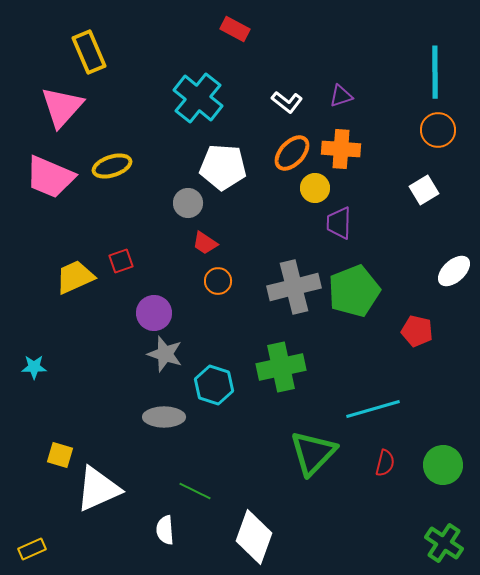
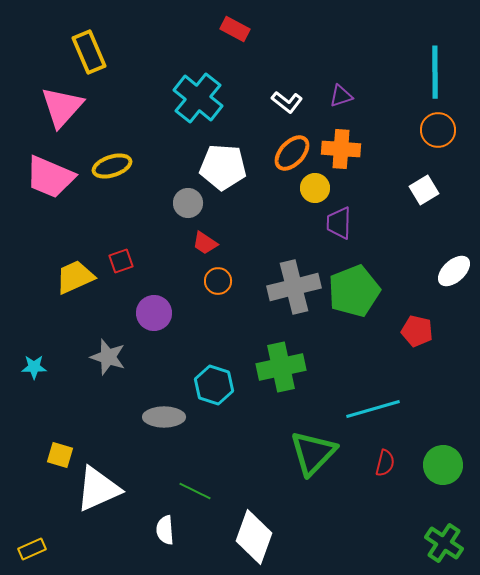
gray star at (165, 354): moved 57 px left, 3 px down
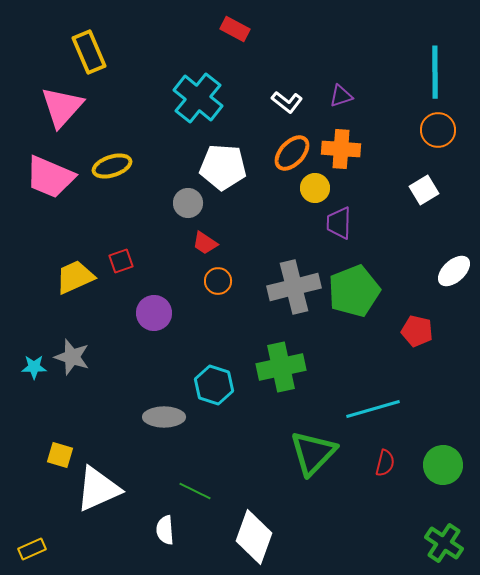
gray star at (108, 357): moved 36 px left
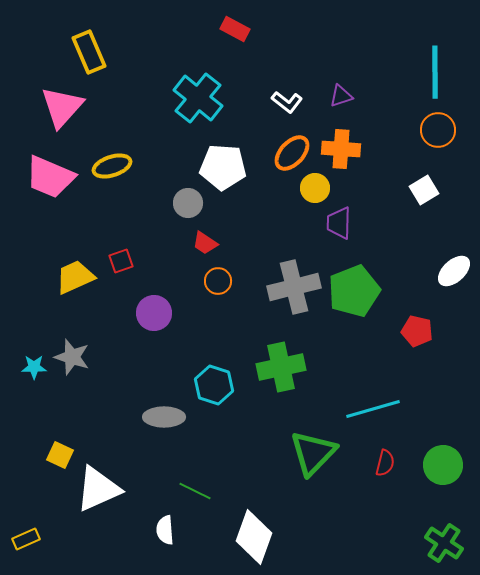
yellow square at (60, 455): rotated 8 degrees clockwise
yellow rectangle at (32, 549): moved 6 px left, 10 px up
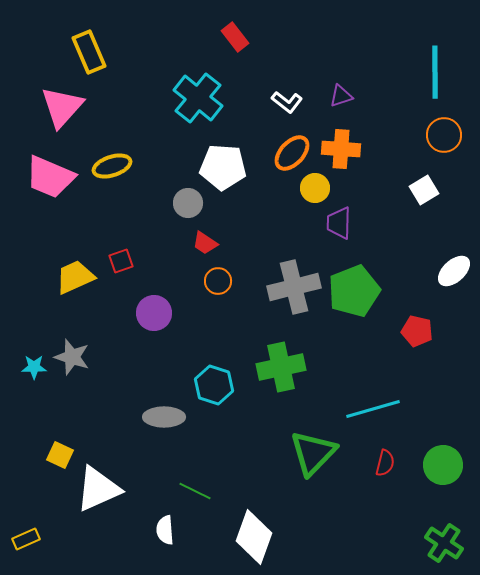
red rectangle at (235, 29): moved 8 px down; rotated 24 degrees clockwise
orange circle at (438, 130): moved 6 px right, 5 px down
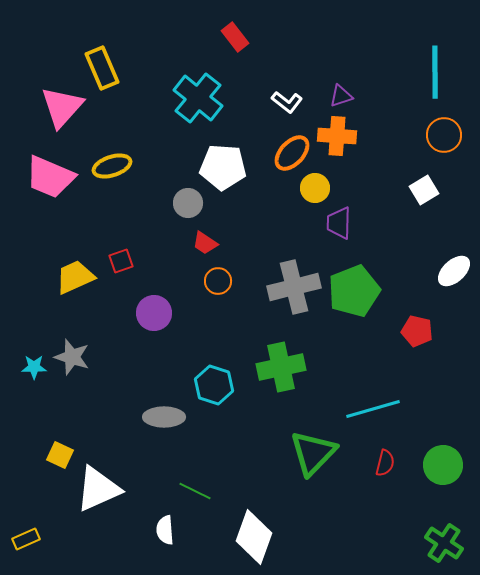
yellow rectangle at (89, 52): moved 13 px right, 16 px down
orange cross at (341, 149): moved 4 px left, 13 px up
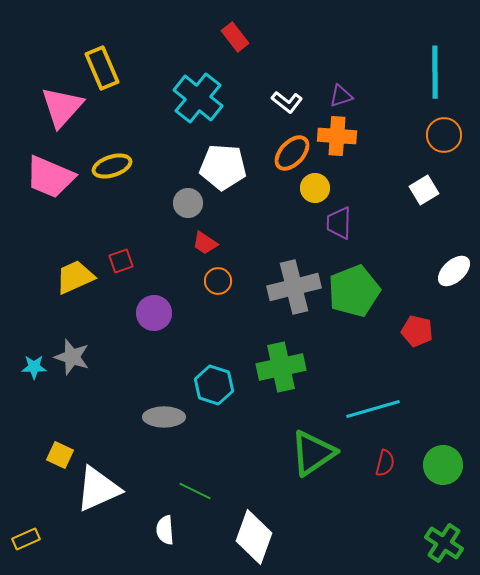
green triangle at (313, 453): rotated 12 degrees clockwise
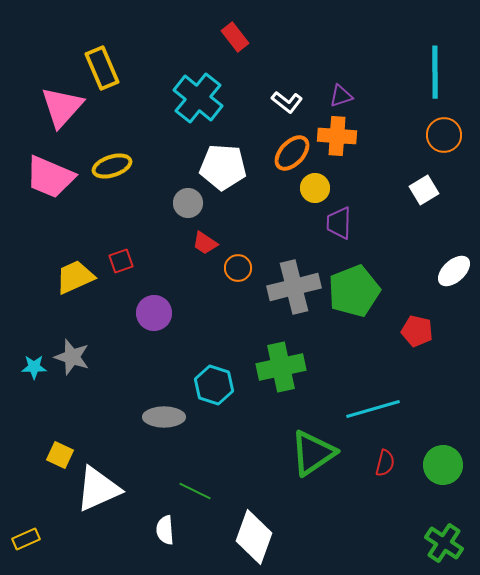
orange circle at (218, 281): moved 20 px right, 13 px up
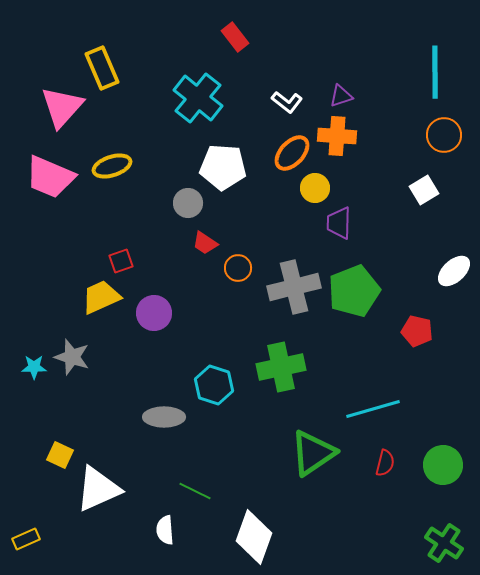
yellow trapezoid at (75, 277): moved 26 px right, 20 px down
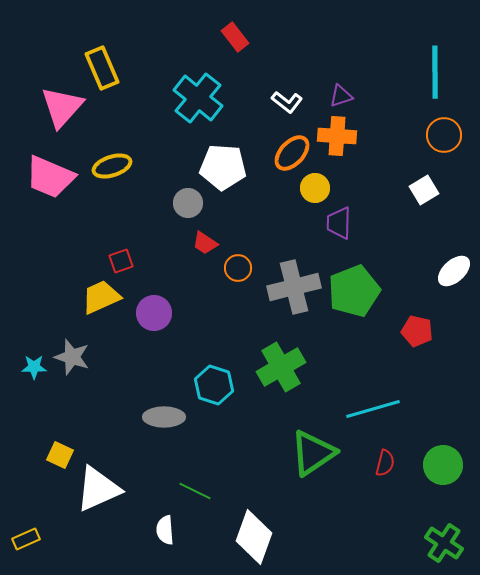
green cross at (281, 367): rotated 18 degrees counterclockwise
